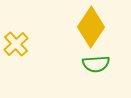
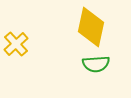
yellow diamond: rotated 21 degrees counterclockwise
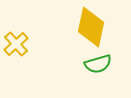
green semicircle: moved 2 px right; rotated 12 degrees counterclockwise
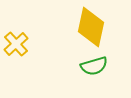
green semicircle: moved 4 px left, 2 px down
